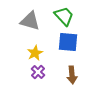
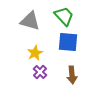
purple cross: moved 2 px right
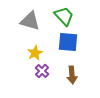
purple cross: moved 2 px right, 1 px up
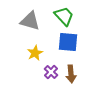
purple cross: moved 9 px right, 1 px down
brown arrow: moved 1 px left, 1 px up
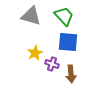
gray triangle: moved 1 px right, 5 px up
purple cross: moved 1 px right, 8 px up; rotated 24 degrees counterclockwise
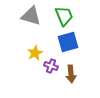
green trapezoid: rotated 20 degrees clockwise
blue square: rotated 20 degrees counterclockwise
purple cross: moved 1 px left, 2 px down
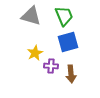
purple cross: rotated 16 degrees counterclockwise
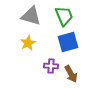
yellow star: moved 7 px left, 10 px up
brown arrow: rotated 24 degrees counterclockwise
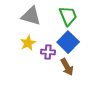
green trapezoid: moved 4 px right
blue square: rotated 30 degrees counterclockwise
purple cross: moved 3 px left, 14 px up
brown arrow: moved 4 px left, 7 px up
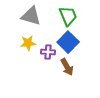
yellow star: rotated 21 degrees clockwise
